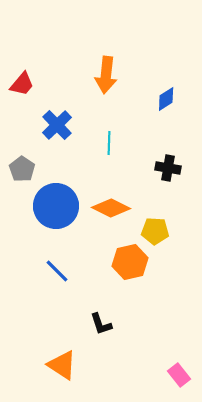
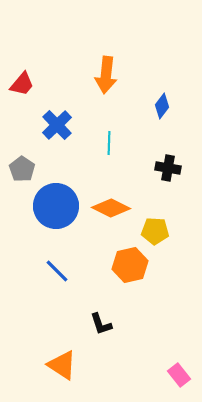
blue diamond: moved 4 px left, 7 px down; rotated 20 degrees counterclockwise
orange hexagon: moved 3 px down
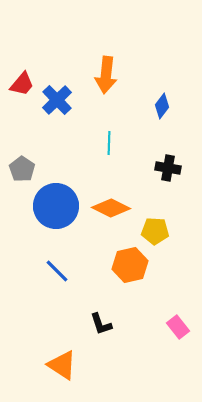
blue cross: moved 25 px up
pink rectangle: moved 1 px left, 48 px up
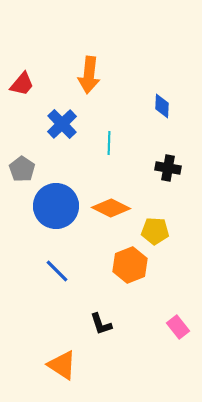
orange arrow: moved 17 px left
blue cross: moved 5 px right, 24 px down
blue diamond: rotated 35 degrees counterclockwise
orange hexagon: rotated 8 degrees counterclockwise
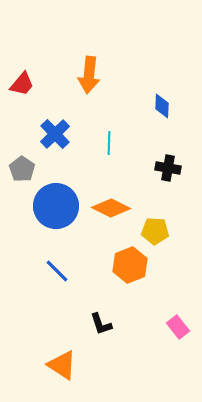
blue cross: moved 7 px left, 10 px down
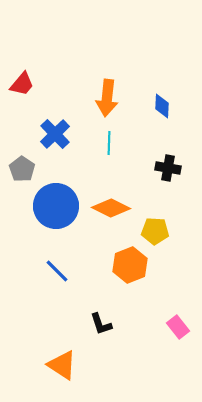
orange arrow: moved 18 px right, 23 px down
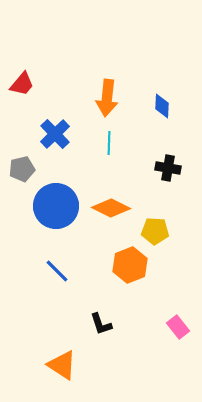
gray pentagon: rotated 25 degrees clockwise
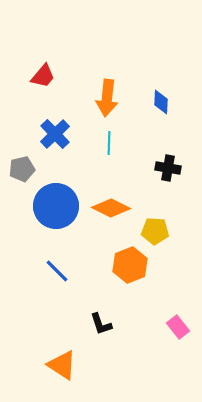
red trapezoid: moved 21 px right, 8 px up
blue diamond: moved 1 px left, 4 px up
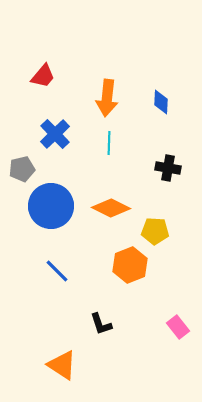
blue circle: moved 5 px left
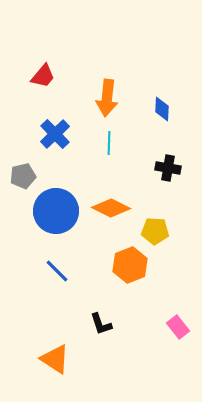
blue diamond: moved 1 px right, 7 px down
gray pentagon: moved 1 px right, 7 px down
blue circle: moved 5 px right, 5 px down
orange triangle: moved 7 px left, 6 px up
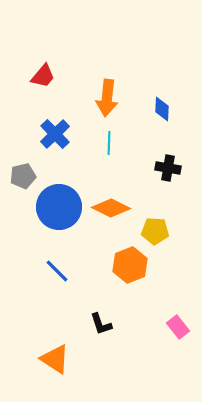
blue circle: moved 3 px right, 4 px up
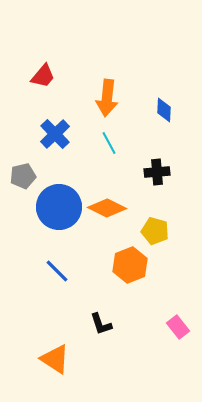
blue diamond: moved 2 px right, 1 px down
cyan line: rotated 30 degrees counterclockwise
black cross: moved 11 px left, 4 px down; rotated 15 degrees counterclockwise
orange diamond: moved 4 px left
yellow pentagon: rotated 12 degrees clockwise
